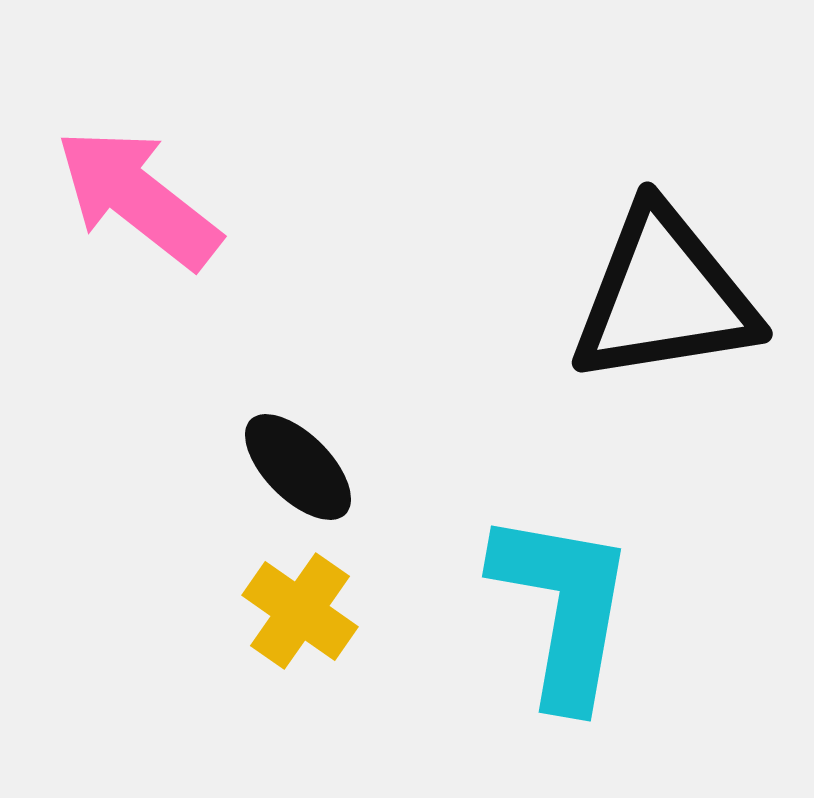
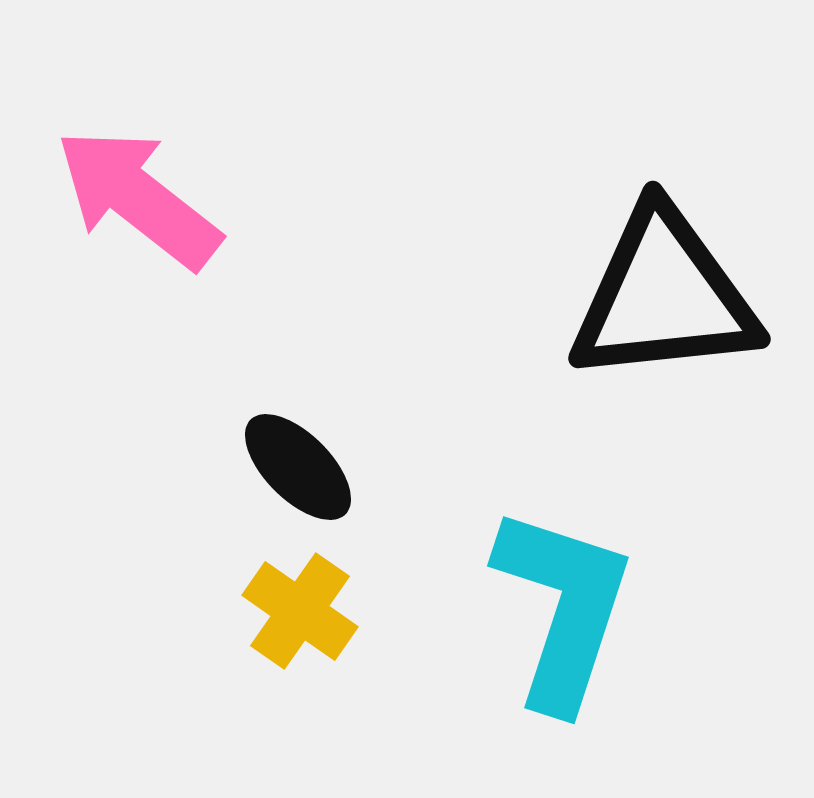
black triangle: rotated 3 degrees clockwise
cyan L-shape: rotated 8 degrees clockwise
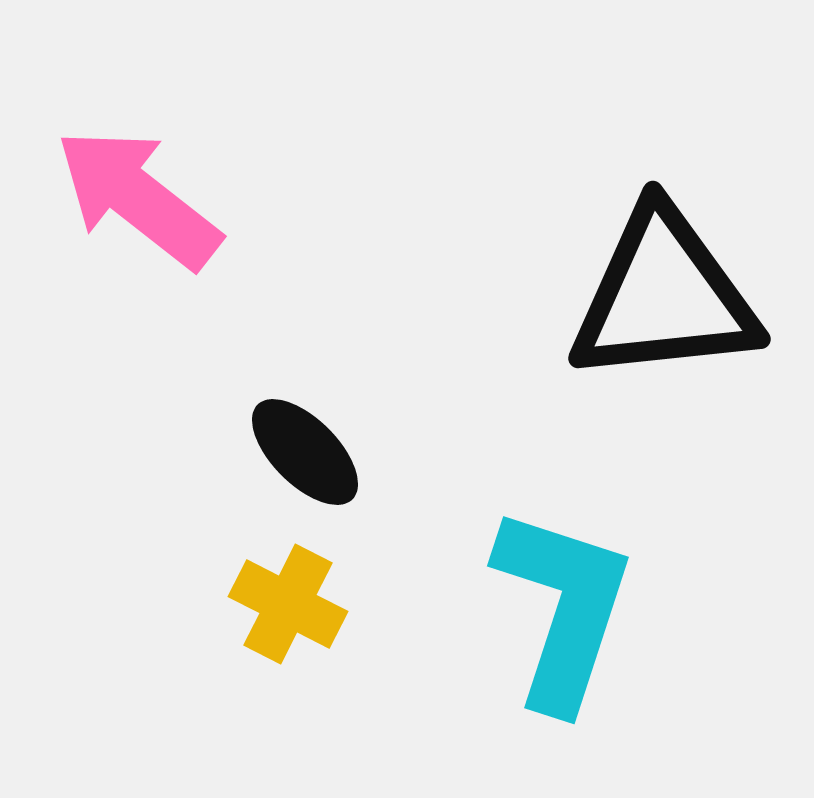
black ellipse: moved 7 px right, 15 px up
yellow cross: moved 12 px left, 7 px up; rotated 8 degrees counterclockwise
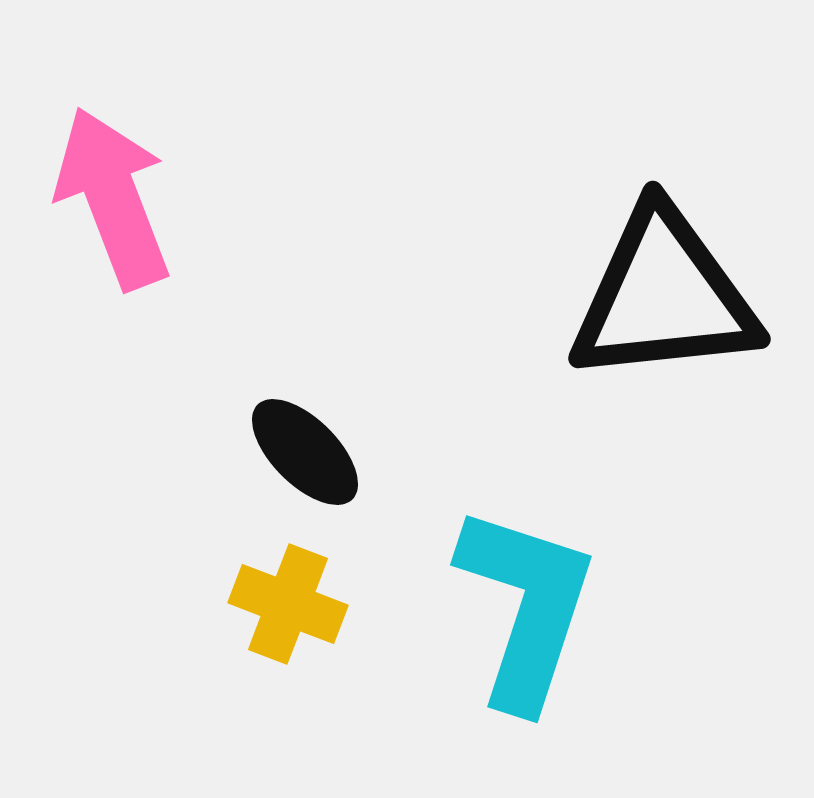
pink arrow: moved 25 px left; rotated 31 degrees clockwise
yellow cross: rotated 6 degrees counterclockwise
cyan L-shape: moved 37 px left, 1 px up
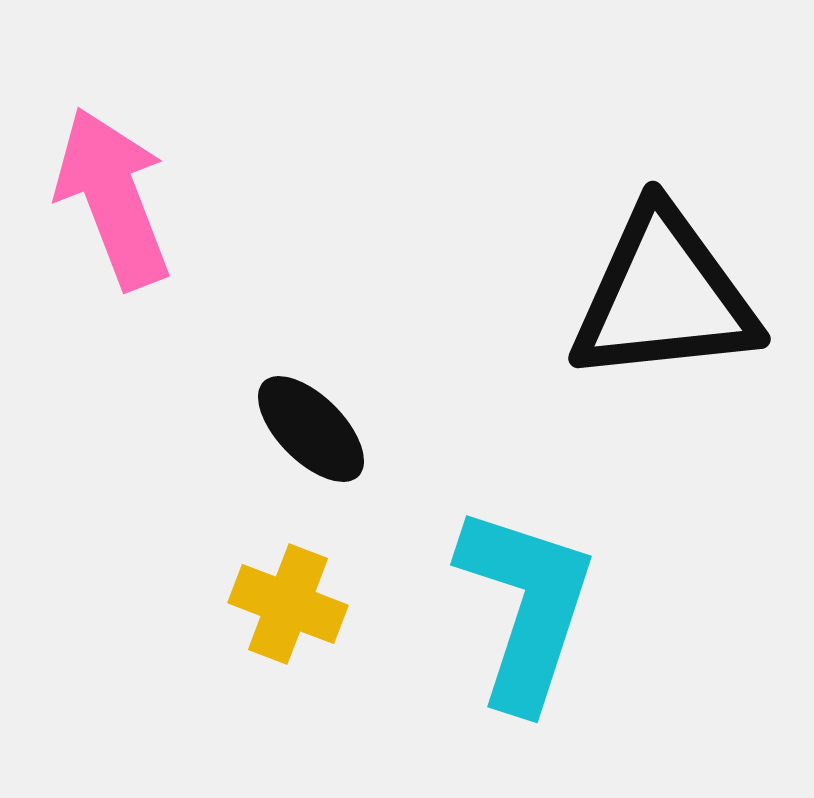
black ellipse: moved 6 px right, 23 px up
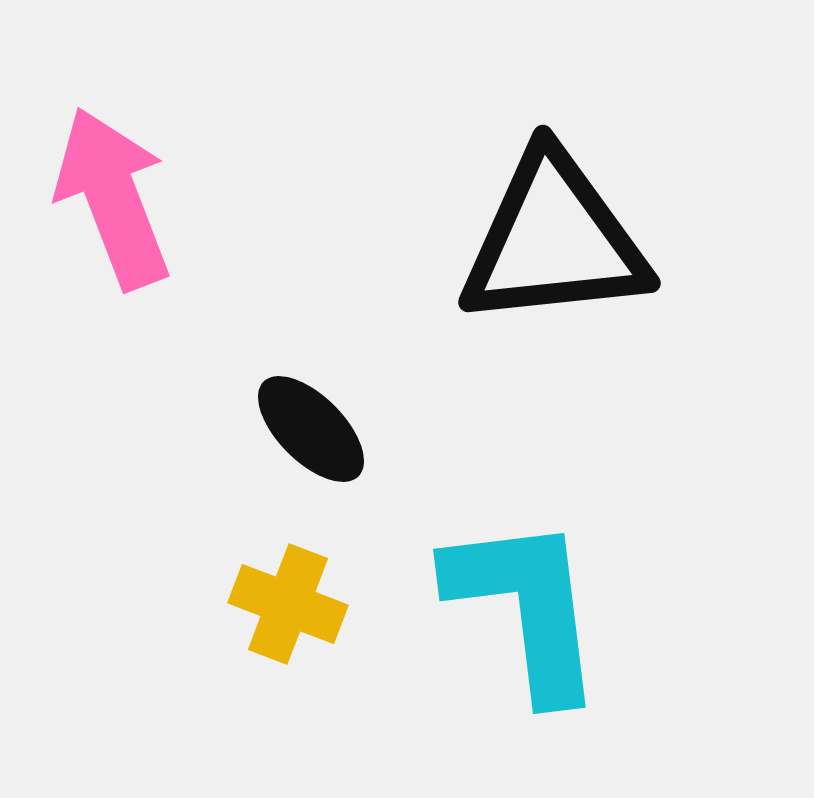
black triangle: moved 110 px left, 56 px up
cyan L-shape: rotated 25 degrees counterclockwise
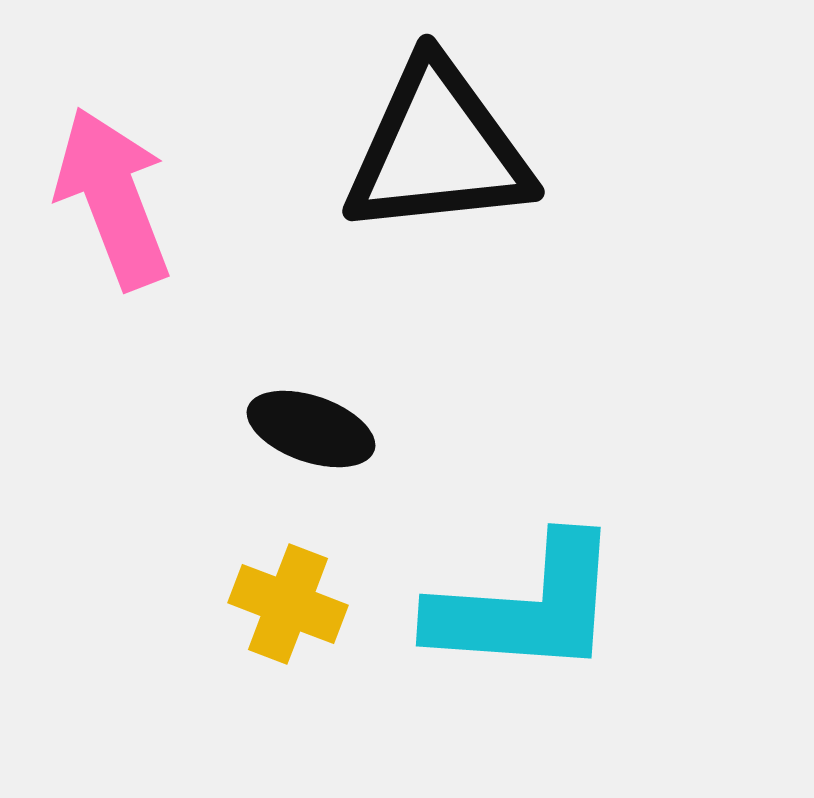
black triangle: moved 116 px left, 91 px up
black ellipse: rotated 26 degrees counterclockwise
cyan L-shape: rotated 101 degrees clockwise
